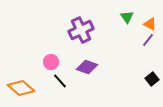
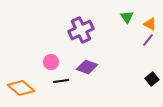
black line: moved 1 px right; rotated 56 degrees counterclockwise
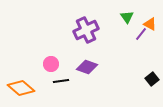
purple cross: moved 5 px right
purple line: moved 7 px left, 6 px up
pink circle: moved 2 px down
